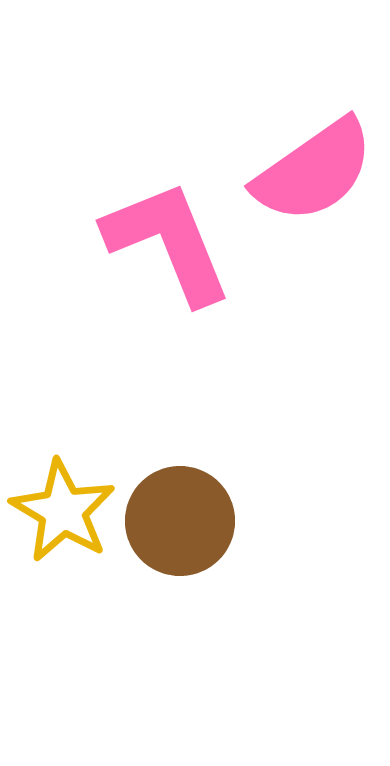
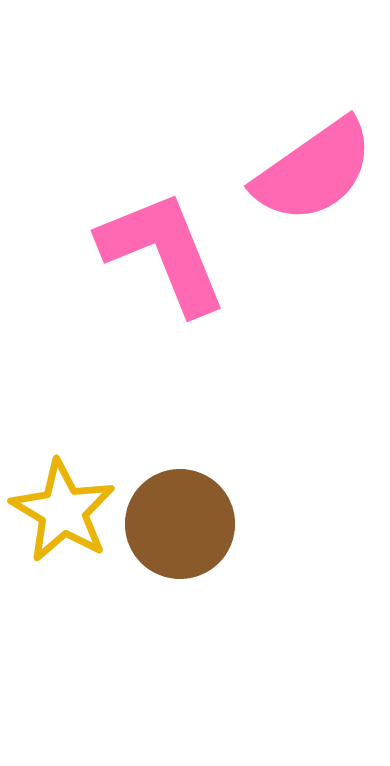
pink L-shape: moved 5 px left, 10 px down
brown circle: moved 3 px down
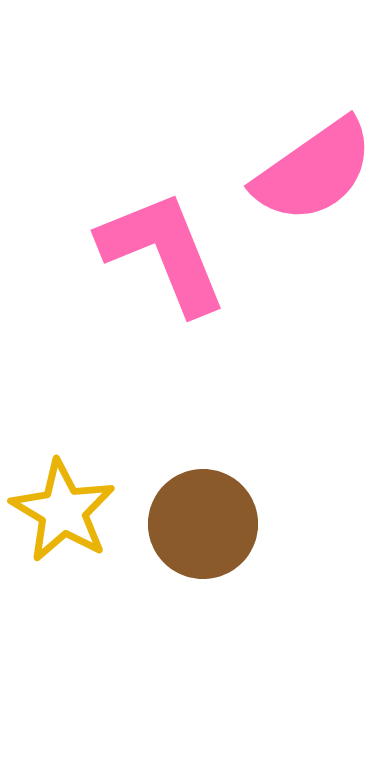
brown circle: moved 23 px right
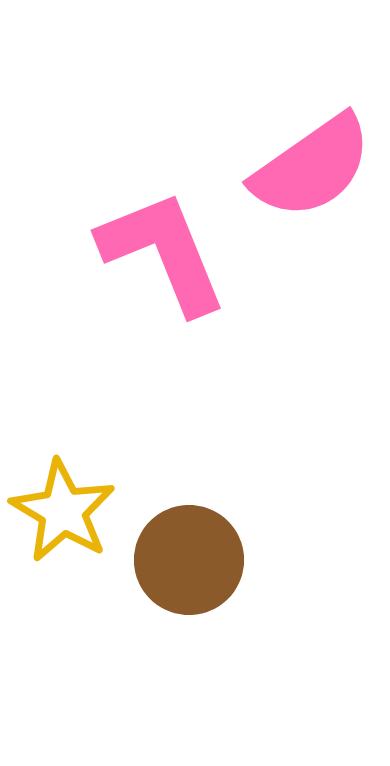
pink semicircle: moved 2 px left, 4 px up
brown circle: moved 14 px left, 36 px down
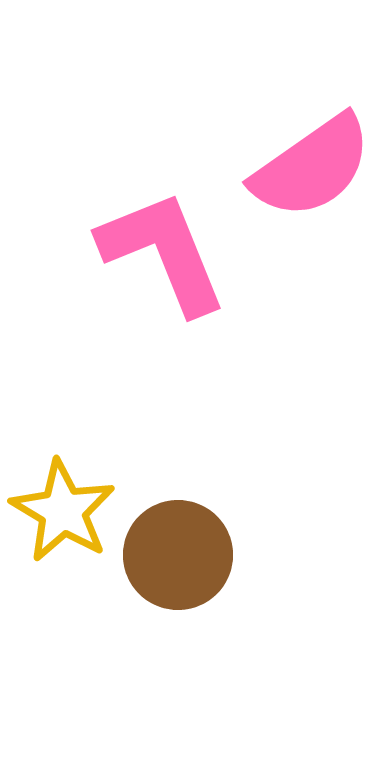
brown circle: moved 11 px left, 5 px up
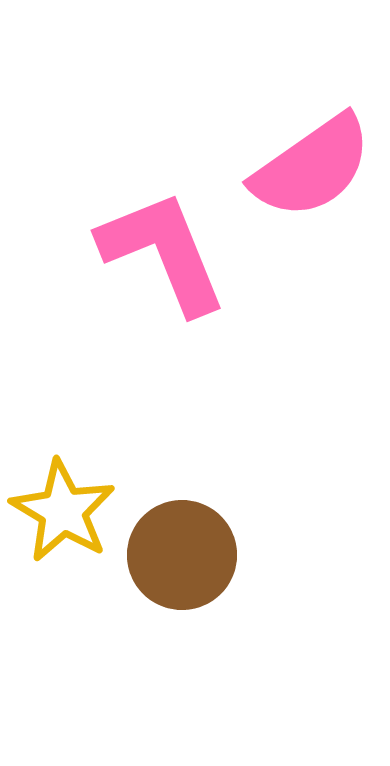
brown circle: moved 4 px right
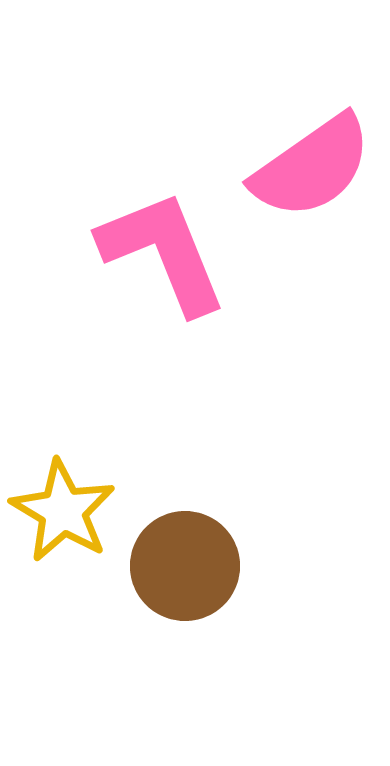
brown circle: moved 3 px right, 11 px down
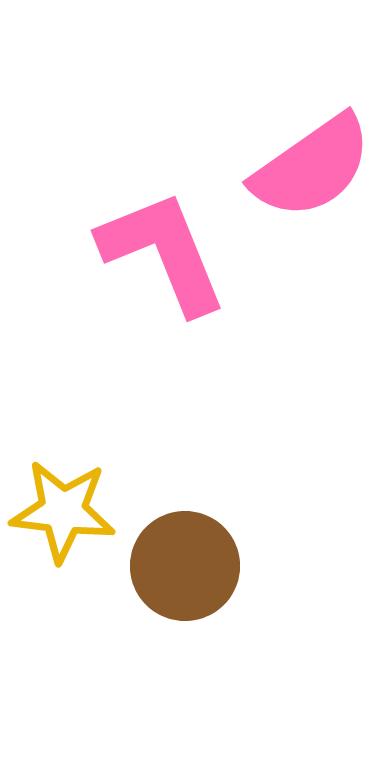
yellow star: rotated 24 degrees counterclockwise
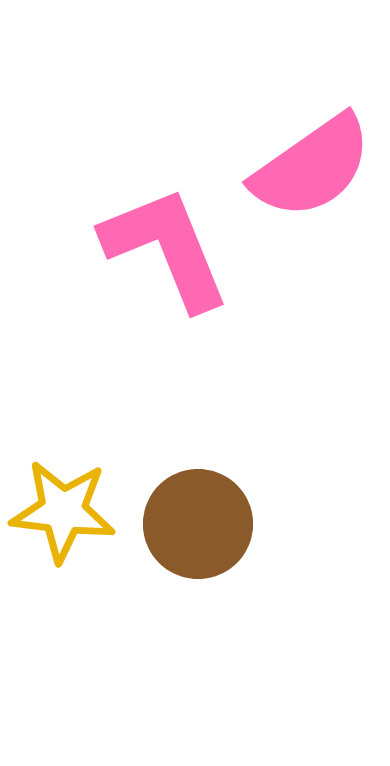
pink L-shape: moved 3 px right, 4 px up
brown circle: moved 13 px right, 42 px up
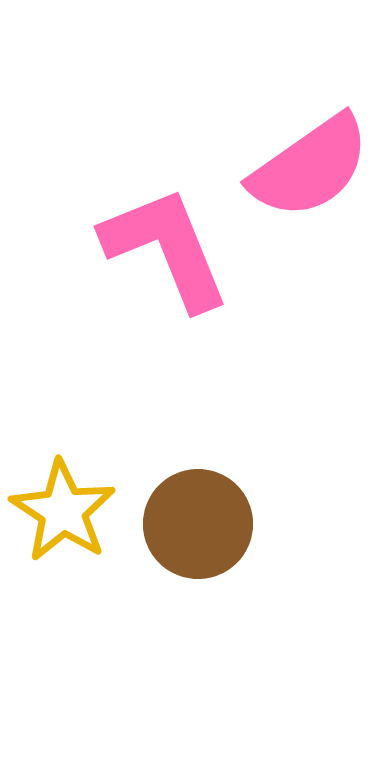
pink semicircle: moved 2 px left
yellow star: rotated 26 degrees clockwise
